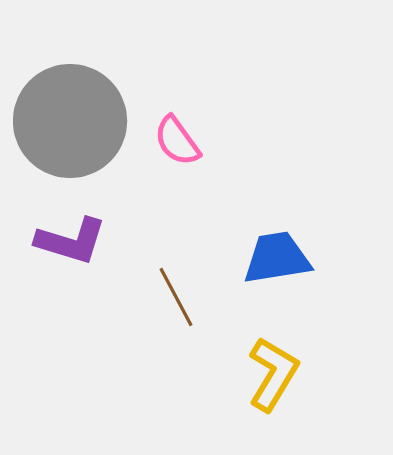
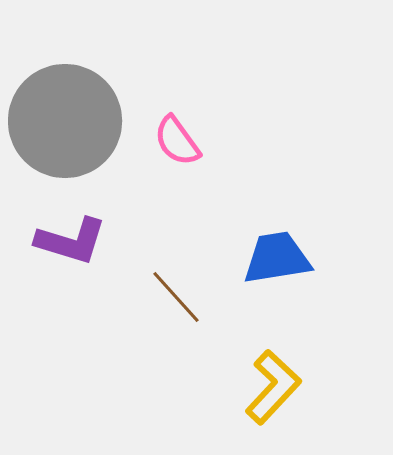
gray circle: moved 5 px left
brown line: rotated 14 degrees counterclockwise
yellow L-shape: moved 13 px down; rotated 12 degrees clockwise
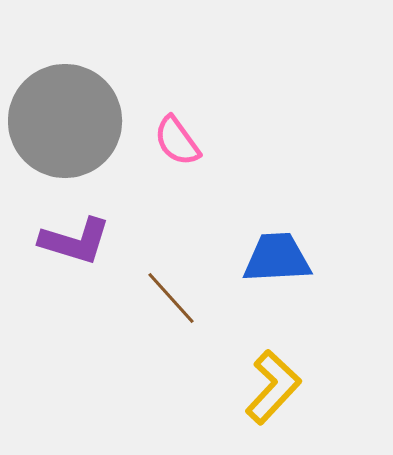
purple L-shape: moved 4 px right
blue trapezoid: rotated 6 degrees clockwise
brown line: moved 5 px left, 1 px down
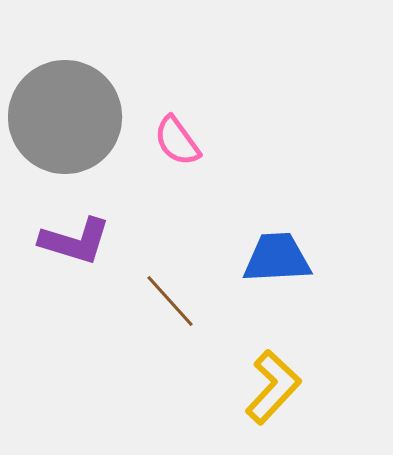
gray circle: moved 4 px up
brown line: moved 1 px left, 3 px down
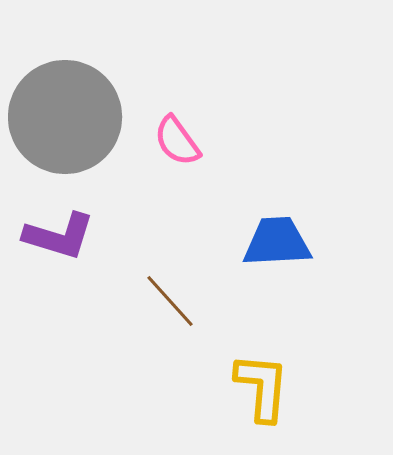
purple L-shape: moved 16 px left, 5 px up
blue trapezoid: moved 16 px up
yellow L-shape: moved 11 px left; rotated 38 degrees counterclockwise
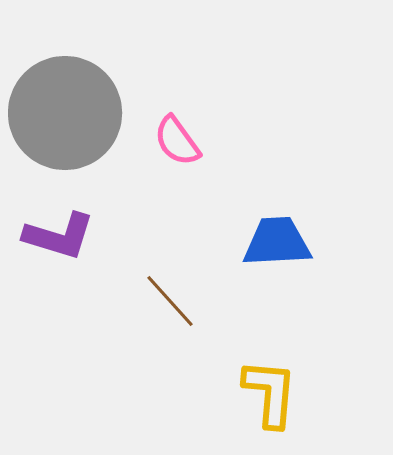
gray circle: moved 4 px up
yellow L-shape: moved 8 px right, 6 px down
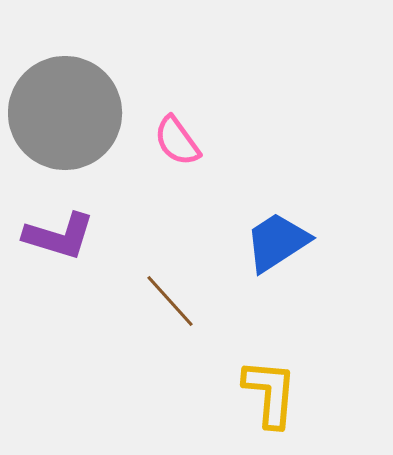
blue trapezoid: rotated 30 degrees counterclockwise
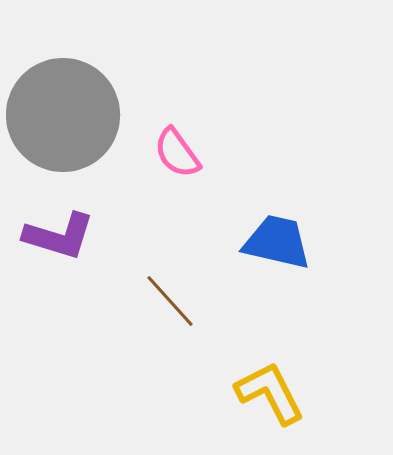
gray circle: moved 2 px left, 2 px down
pink semicircle: moved 12 px down
blue trapezoid: rotated 46 degrees clockwise
yellow L-shape: rotated 32 degrees counterclockwise
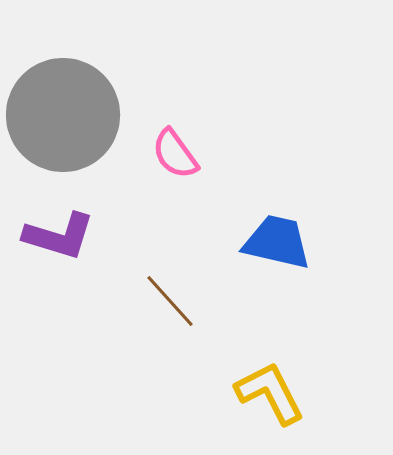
pink semicircle: moved 2 px left, 1 px down
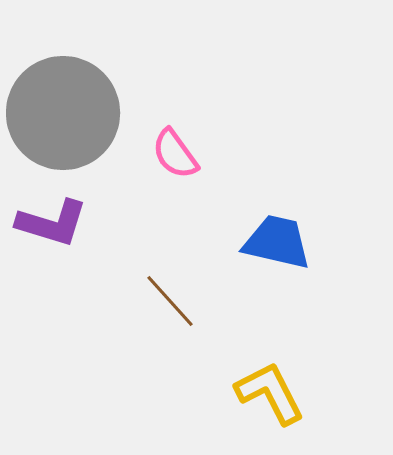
gray circle: moved 2 px up
purple L-shape: moved 7 px left, 13 px up
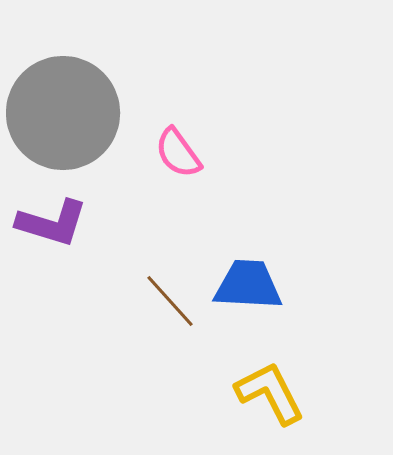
pink semicircle: moved 3 px right, 1 px up
blue trapezoid: moved 29 px left, 43 px down; rotated 10 degrees counterclockwise
